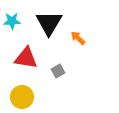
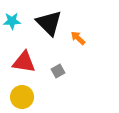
black triangle: rotated 16 degrees counterclockwise
red triangle: moved 2 px left, 4 px down
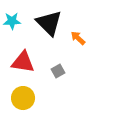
red triangle: moved 1 px left
yellow circle: moved 1 px right, 1 px down
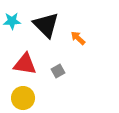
black triangle: moved 3 px left, 2 px down
red triangle: moved 2 px right, 2 px down
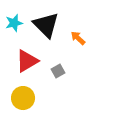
cyan star: moved 2 px right, 2 px down; rotated 12 degrees counterclockwise
red triangle: moved 2 px right, 3 px up; rotated 40 degrees counterclockwise
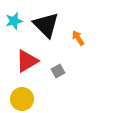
cyan star: moved 2 px up
orange arrow: rotated 14 degrees clockwise
yellow circle: moved 1 px left, 1 px down
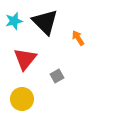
black triangle: moved 1 px left, 3 px up
red triangle: moved 2 px left, 2 px up; rotated 20 degrees counterclockwise
gray square: moved 1 px left, 5 px down
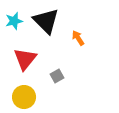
black triangle: moved 1 px right, 1 px up
yellow circle: moved 2 px right, 2 px up
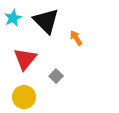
cyan star: moved 1 px left, 3 px up; rotated 12 degrees counterclockwise
orange arrow: moved 2 px left
gray square: moved 1 px left; rotated 16 degrees counterclockwise
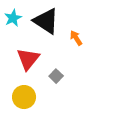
black triangle: rotated 12 degrees counterclockwise
red triangle: moved 3 px right
